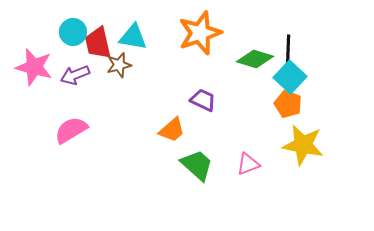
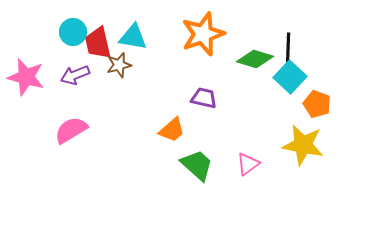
orange star: moved 3 px right, 1 px down
black line: moved 2 px up
pink star: moved 8 px left, 10 px down
purple trapezoid: moved 1 px right, 2 px up; rotated 12 degrees counterclockwise
orange pentagon: moved 29 px right
pink triangle: rotated 15 degrees counterclockwise
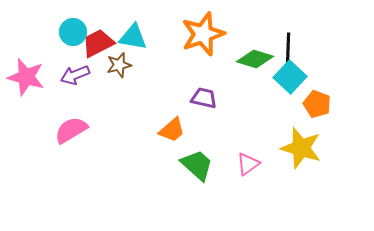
red trapezoid: rotated 76 degrees clockwise
yellow star: moved 2 px left, 3 px down; rotated 6 degrees clockwise
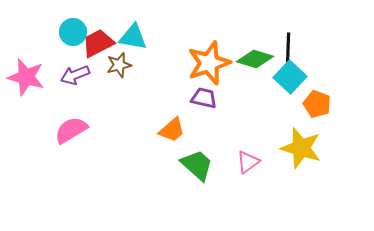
orange star: moved 6 px right, 29 px down
pink triangle: moved 2 px up
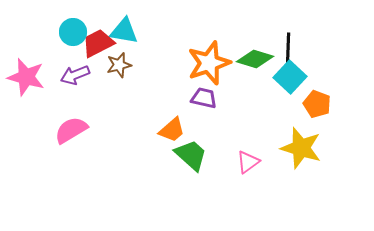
cyan triangle: moved 9 px left, 6 px up
green trapezoid: moved 6 px left, 10 px up
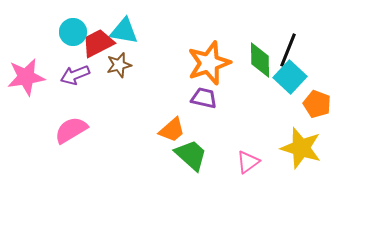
black line: rotated 20 degrees clockwise
green diamond: moved 5 px right, 1 px down; rotated 72 degrees clockwise
pink star: rotated 24 degrees counterclockwise
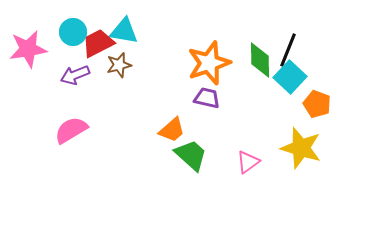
pink star: moved 2 px right, 28 px up
purple trapezoid: moved 3 px right
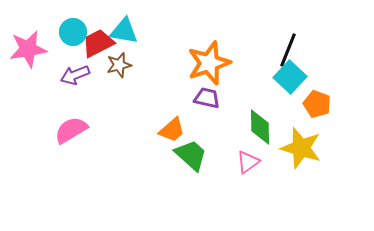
green diamond: moved 67 px down
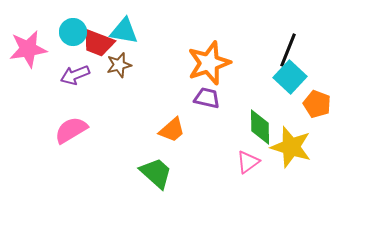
red trapezoid: rotated 132 degrees counterclockwise
yellow star: moved 10 px left, 1 px up
green trapezoid: moved 35 px left, 18 px down
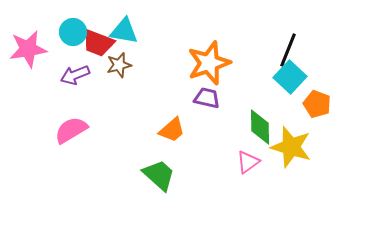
green trapezoid: moved 3 px right, 2 px down
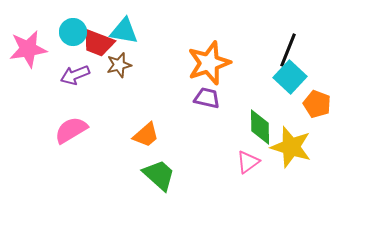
orange trapezoid: moved 26 px left, 5 px down
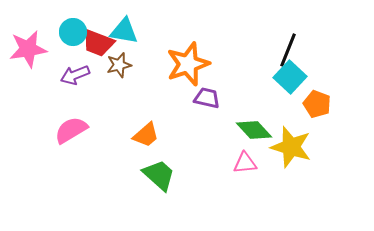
orange star: moved 21 px left, 1 px down
green diamond: moved 6 px left, 3 px down; rotated 42 degrees counterclockwise
pink triangle: moved 3 px left, 1 px down; rotated 30 degrees clockwise
